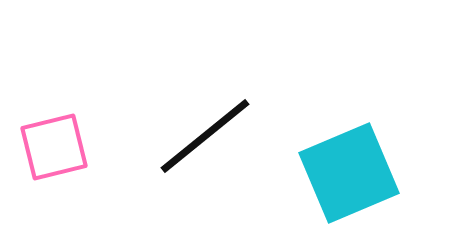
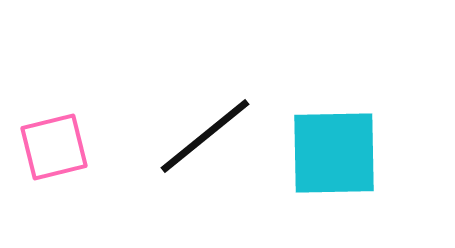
cyan square: moved 15 px left, 20 px up; rotated 22 degrees clockwise
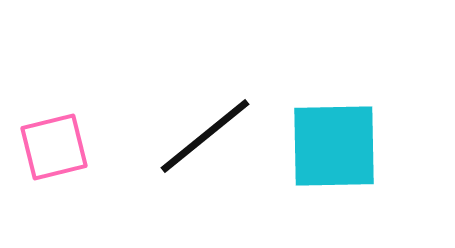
cyan square: moved 7 px up
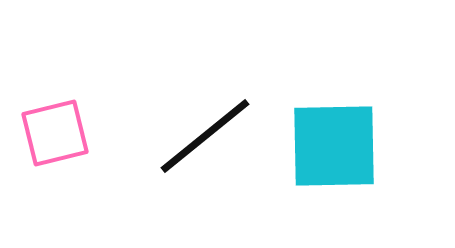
pink square: moved 1 px right, 14 px up
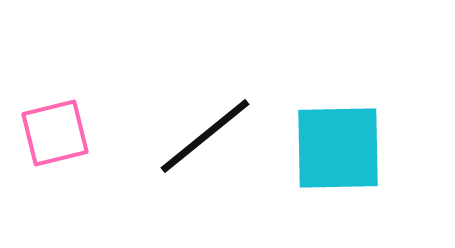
cyan square: moved 4 px right, 2 px down
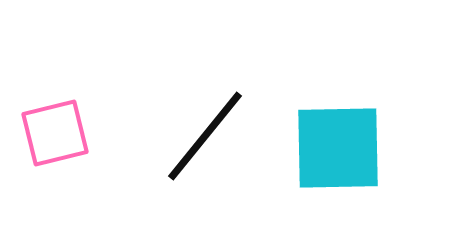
black line: rotated 12 degrees counterclockwise
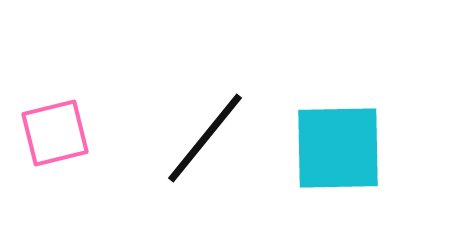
black line: moved 2 px down
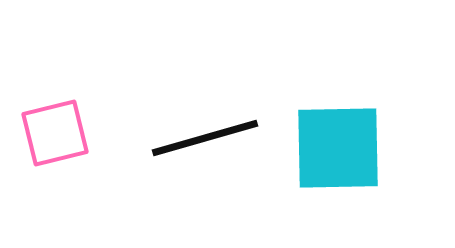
black line: rotated 35 degrees clockwise
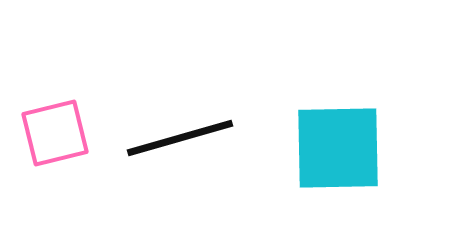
black line: moved 25 px left
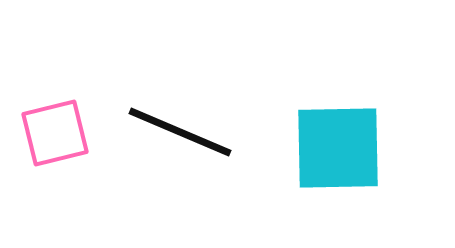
black line: moved 6 px up; rotated 39 degrees clockwise
